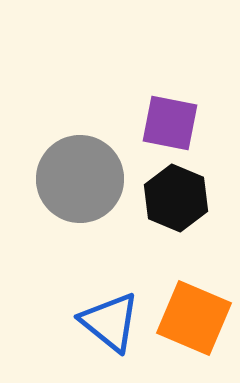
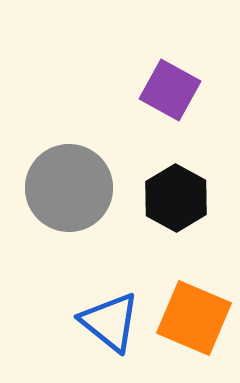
purple square: moved 33 px up; rotated 18 degrees clockwise
gray circle: moved 11 px left, 9 px down
black hexagon: rotated 6 degrees clockwise
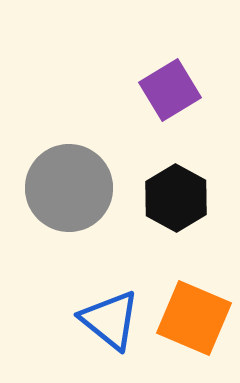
purple square: rotated 30 degrees clockwise
blue triangle: moved 2 px up
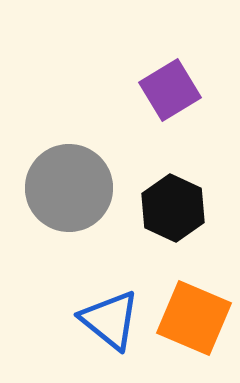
black hexagon: moved 3 px left, 10 px down; rotated 4 degrees counterclockwise
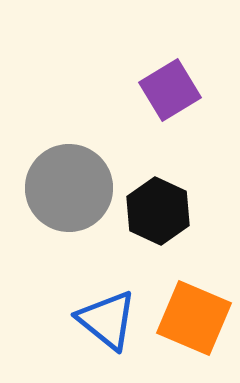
black hexagon: moved 15 px left, 3 px down
blue triangle: moved 3 px left
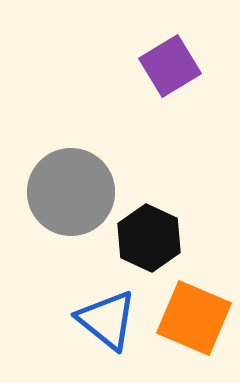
purple square: moved 24 px up
gray circle: moved 2 px right, 4 px down
black hexagon: moved 9 px left, 27 px down
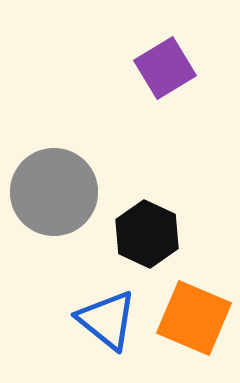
purple square: moved 5 px left, 2 px down
gray circle: moved 17 px left
black hexagon: moved 2 px left, 4 px up
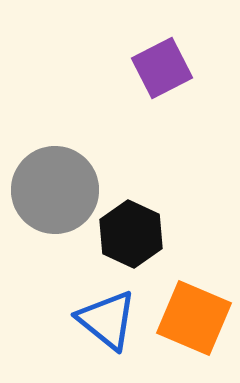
purple square: moved 3 px left; rotated 4 degrees clockwise
gray circle: moved 1 px right, 2 px up
black hexagon: moved 16 px left
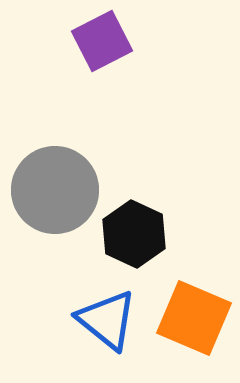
purple square: moved 60 px left, 27 px up
black hexagon: moved 3 px right
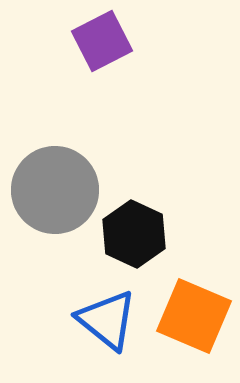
orange square: moved 2 px up
